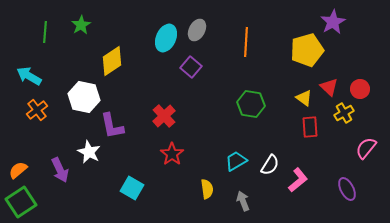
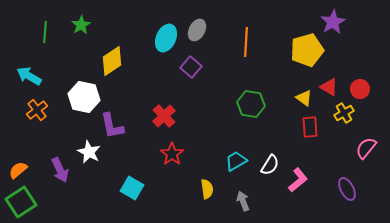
red triangle: rotated 12 degrees counterclockwise
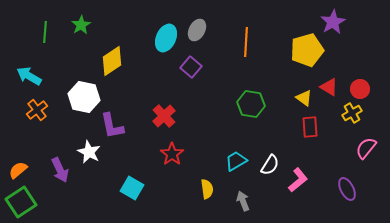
yellow cross: moved 8 px right
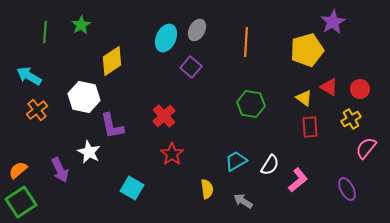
yellow cross: moved 1 px left, 6 px down
gray arrow: rotated 36 degrees counterclockwise
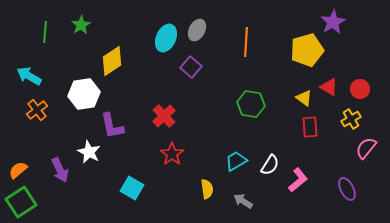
white hexagon: moved 3 px up; rotated 20 degrees counterclockwise
